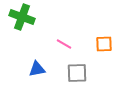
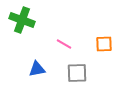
green cross: moved 3 px down
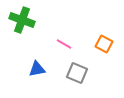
orange square: rotated 30 degrees clockwise
gray square: rotated 25 degrees clockwise
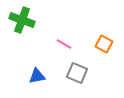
blue triangle: moved 7 px down
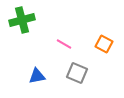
green cross: rotated 35 degrees counterclockwise
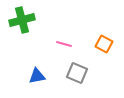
pink line: rotated 14 degrees counterclockwise
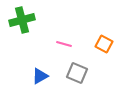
blue triangle: moved 3 px right; rotated 18 degrees counterclockwise
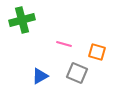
orange square: moved 7 px left, 8 px down; rotated 12 degrees counterclockwise
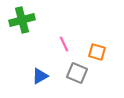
pink line: rotated 49 degrees clockwise
